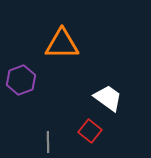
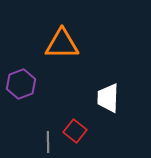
purple hexagon: moved 4 px down
white trapezoid: rotated 124 degrees counterclockwise
red square: moved 15 px left
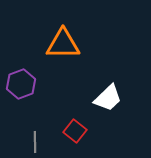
orange triangle: moved 1 px right
white trapezoid: rotated 136 degrees counterclockwise
gray line: moved 13 px left
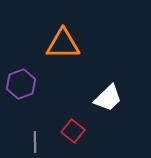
red square: moved 2 px left
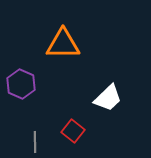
purple hexagon: rotated 16 degrees counterclockwise
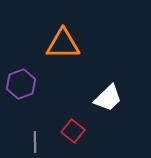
purple hexagon: rotated 16 degrees clockwise
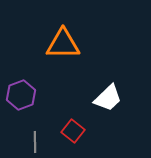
purple hexagon: moved 11 px down
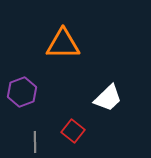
purple hexagon: moved 1 px right, 3 px up
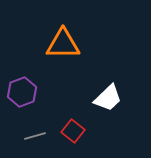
gray line: moved 6 px up; rotated 75 degrees clockwise
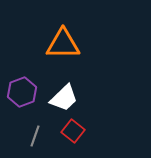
white trapezoid: moved 44 px left
gray line: rotated 55 degrees counterclockwise
